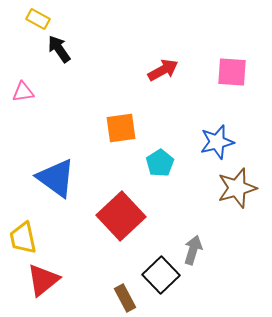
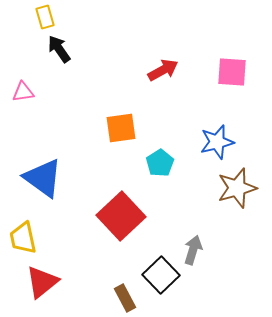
yellow rectangle: moved 7 px right, 2 px up; rotated 45 degrees clockwise
blue triangle: moved 13 px left
red triangle: moved 1 px left, 2 px down
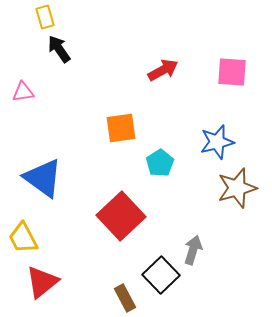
yellow trapezoid: rotated 16 degrees counterclockwise
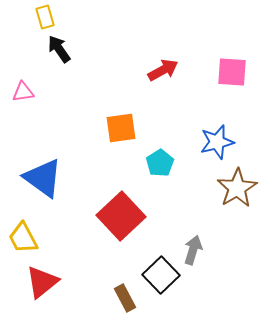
brown star: rotated 15 degrees counterclockwise
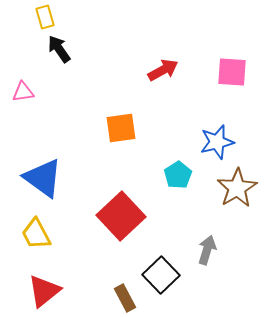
cyan pentagon: moved 18 px right, 12 px down
yellow trapezoid: moved 13 px right, 4 px up
gray arrow: moved 14 px right
red triangle: moved 2 px right, 9 px down
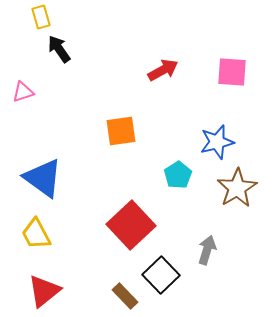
yellow rectangle: moved 4 px left
pink triangle: rotated 10 degrees counterclockwise
orange square: moved 3 px down
red square: moved 10 px right, 9 px down
brown rectangle: moved 2 px up; rotated 16 degrees counterclockwise
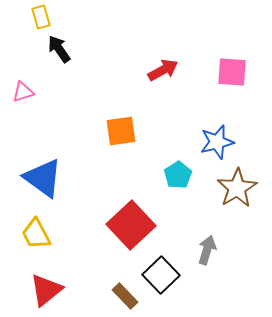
red triangle: moved 2 px right, 1 px up
